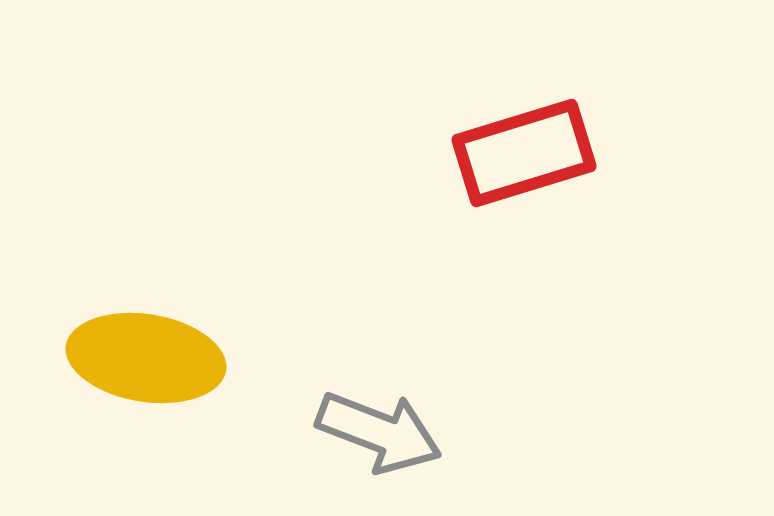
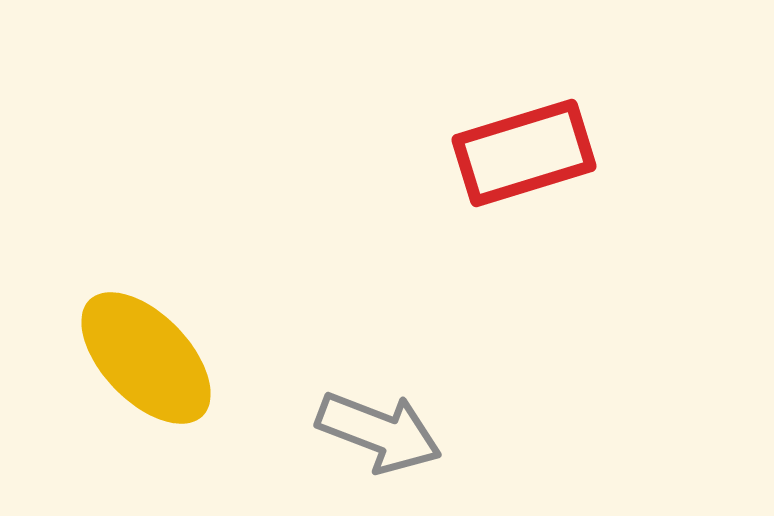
yellow ellipse: rotated 37 degrees clockwise
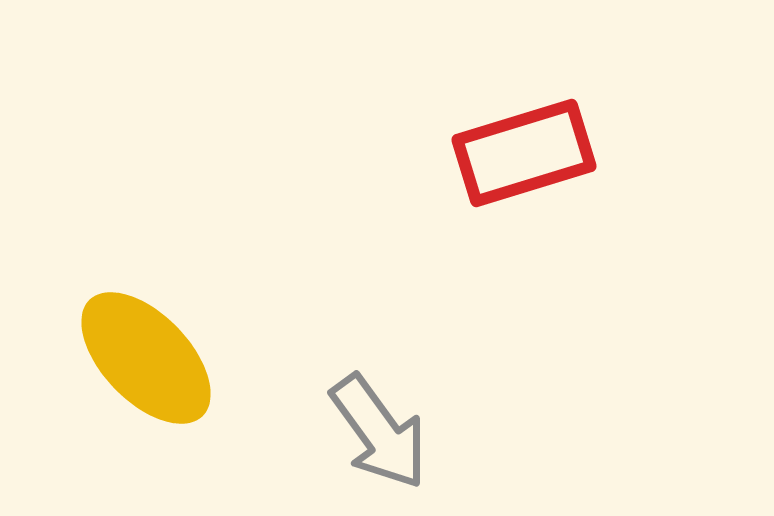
gray arrow: rotated 33 degrees clockwise
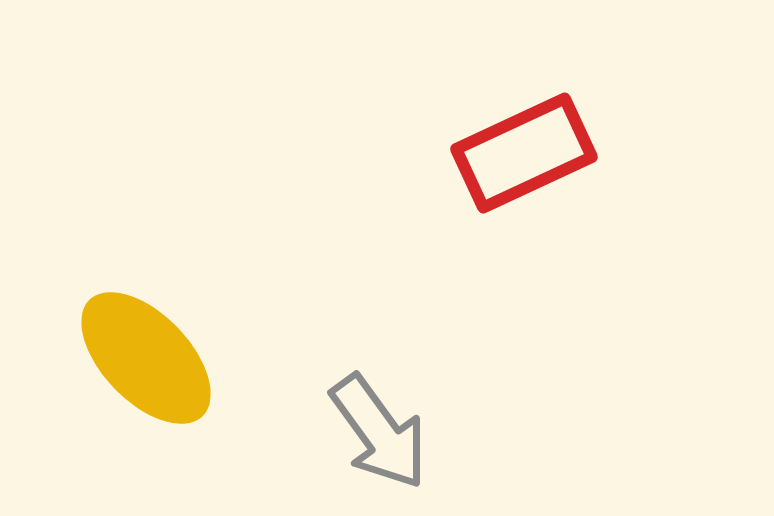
red rectangle: rotated 8 degrees counterclockwise
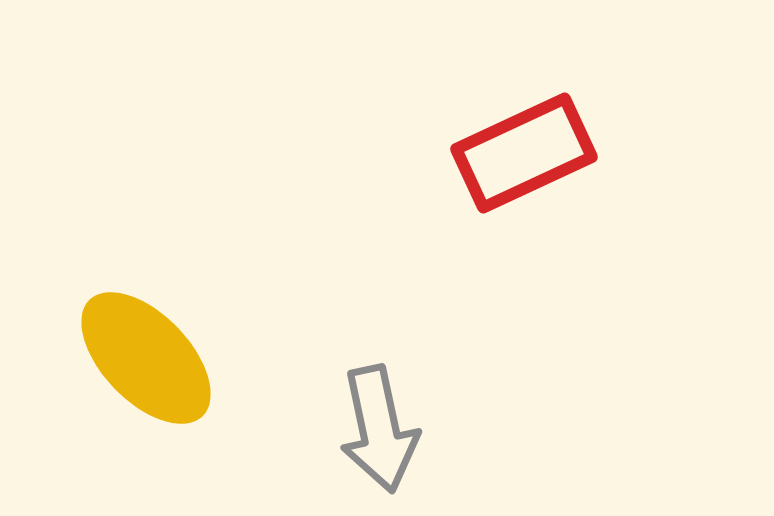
gray arrow: moved 3 px up; rotated 24 degrees clockwise
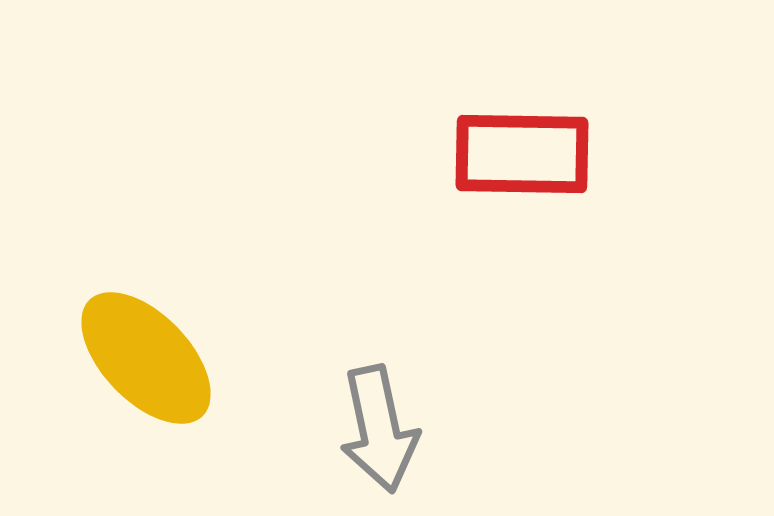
red rectangle: moved 2 px left, 1 px down; rotated 26 degrees clockwise
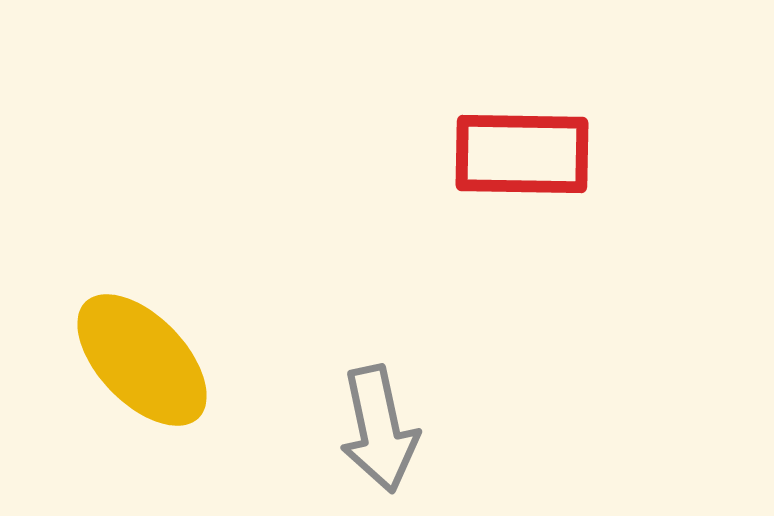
yellow ellipse: moved 4 px left, 2 px down
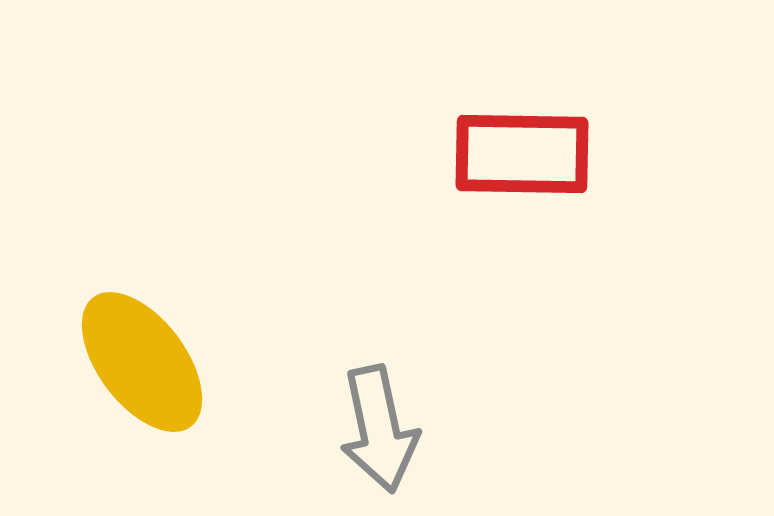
yellow ellipse: moved 2 px down; rotated 7 degrees clockwise
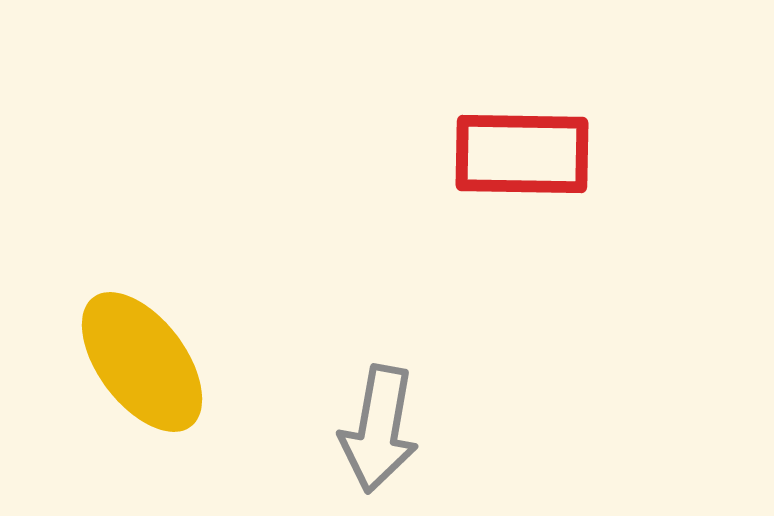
gray arrow: rotated 22 degrees clockwise
